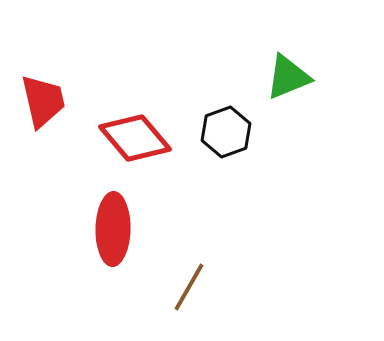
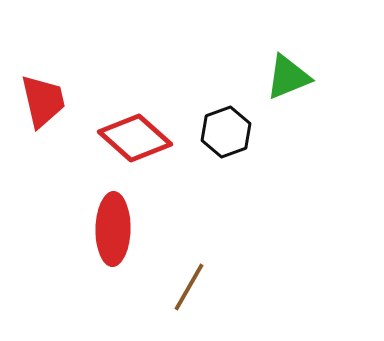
red diamond: rotated 8 degrees counterclockwise
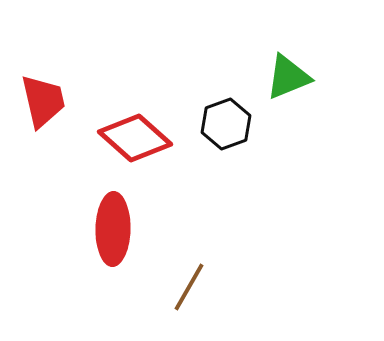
black hexagon: moved 8 px up
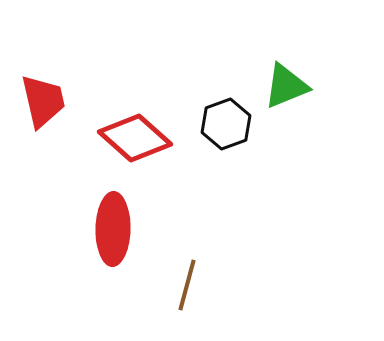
green triangle: moved 2 px left, 9 px down
brown line: moved 2 px left, 2 px up; rotated 15 degrees counterclockwise
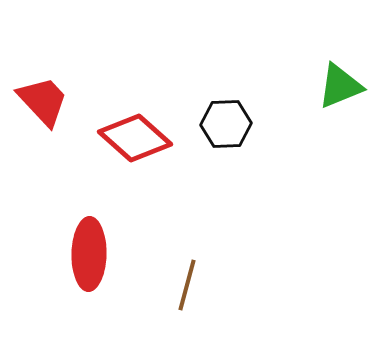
green triangle: moved 54 px right
red trapezoid: rotated 30 degrees counterclockwise
black hexagon: rotated 18 degrees clockwise
red ellipse: moved 24 px left, 25 px down
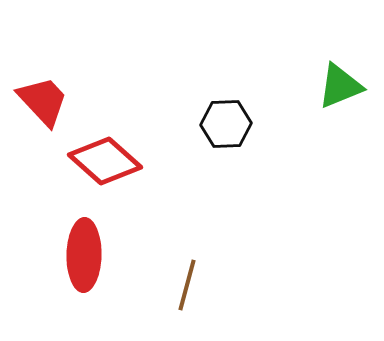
red diamond: moved 30 px left, 23 px down
red ellipse: moved 5 px left, 1 px down
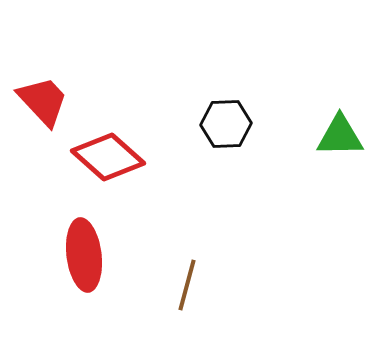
green triangle: moved 50 px down; rotated 21 degrees clockwise
red diamond: moved 3 px right, 4 px up
red ellipse: rotated 8 degrees counterclockwise
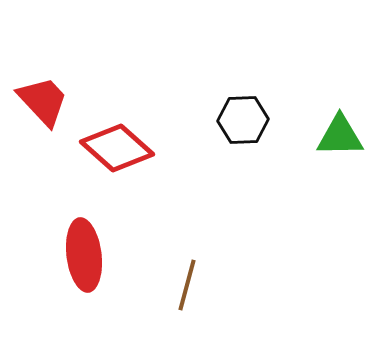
black hexagon: moved 17 px right, 4 px up
red diamond: moved 9 px right, 9 px up
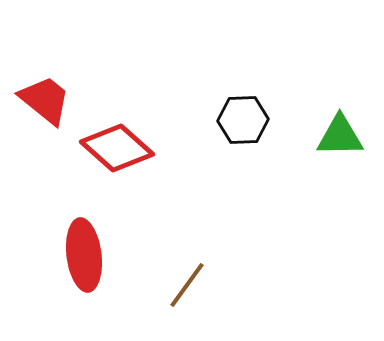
red trapezoid: moved 2 px right, 1 px up; rotated 8 degrees counterclockwise
brown line: rotated 21 degrees clockwise
